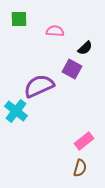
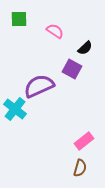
pink semicircle: rotated 30 degrees clockwise
cyan cross: moved 1 px left, 2 px up
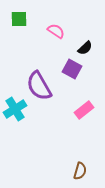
pink semicircle: moved 1 px right
purple semicircle: rotated 96 degrees counterclockwise
cyan cross: rotated 20 degrees clockwise
pink rectangle: moved 31 px up
brown semicircle: moved 3 px down
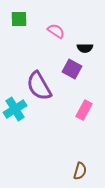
black semicircle: rotated 42 degrees clockwise
pink rectangle: rotated 24 degrees counterclockwise
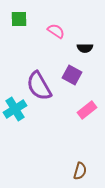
purple square: moved 6 px down
pink rectangle: moved 3 px right; rotated 24 degrees clockwise
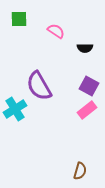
purple square: moved 17 px right, 11 px down
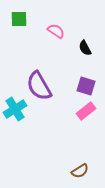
black semicircle: rotated 63 degrees clockwise
purple square: moved 3 px left; rotated 12 degrees counterclockwise
pink rectangle: moved 1 px left, 1 px down
brown semicircle: rotated 42 degrees clockwise
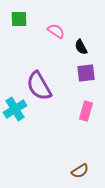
black semicircle: moved 4 px left, 1 px up
purple square: moved 13 px up; rotated 24 degrees counterclockwise
pink rectangle: rotated 36 degrees counterclockwise
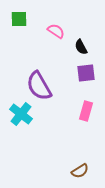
cyan cross: moved 6 px right, 5 px down; rotated 20 degrees counterclockwise
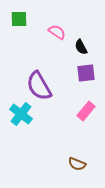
pink semicircle: moved 1 px right, 1 px down
pink rectangle: rotated 24 degrees clockwise
brown semicircle: moved 3 px left, 7 px up; rotated 54 degrees clockwise
